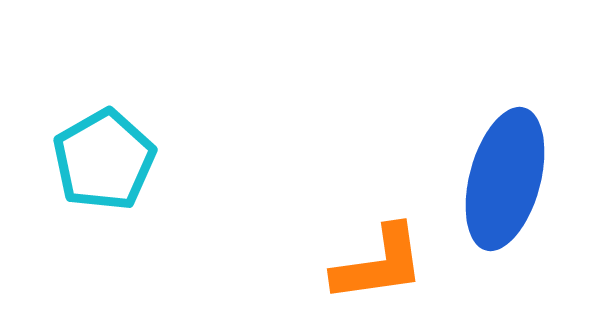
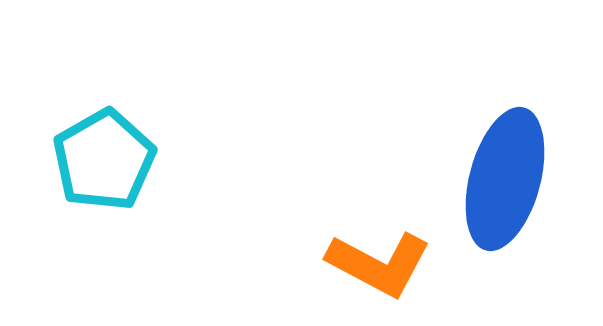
orange L-shape: rotated 36 degrees clockwise
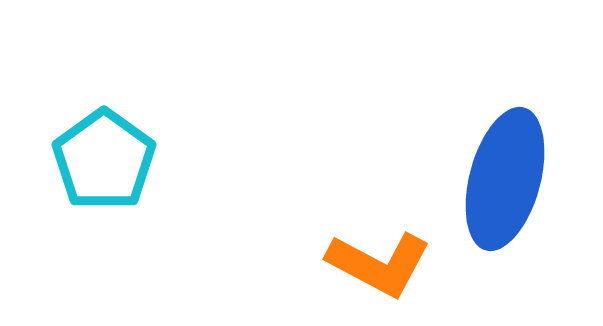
cyan pentagon: rotated 6 degrees counterclockwise
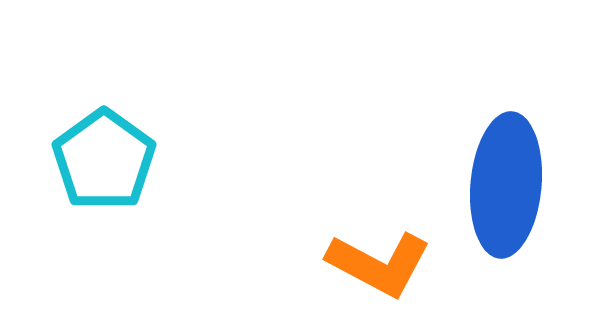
blue ellipse: moved 1 px right, 6 px down; rotated 10 degrees counterclockwise
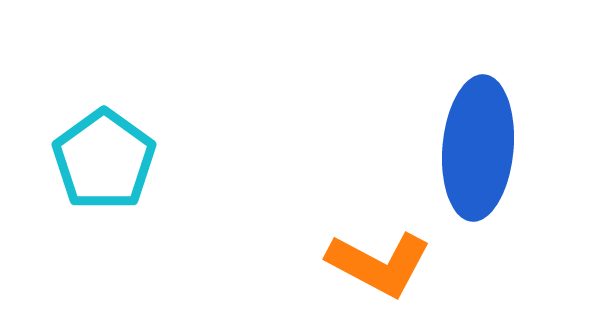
blue ellipse: moved 28 px left, 37 px up
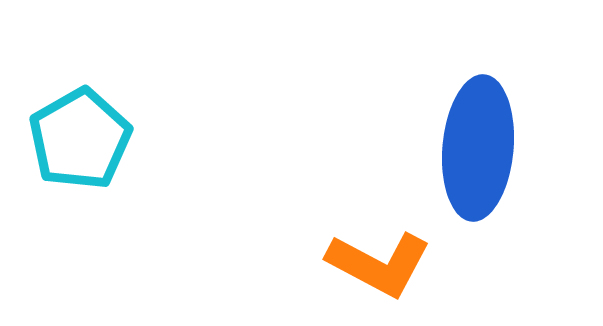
cyan pentagon: moved 24 px left, 21 px up; rotated 6 degrees clockwise
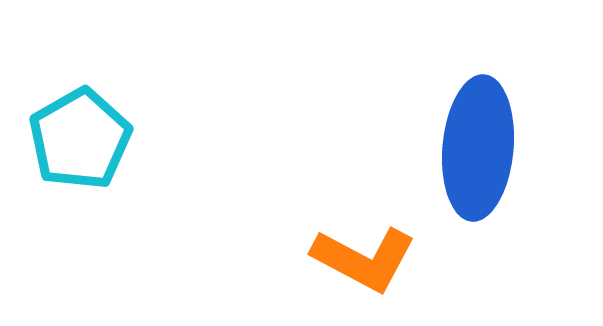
orange L-shape: moved 15 px left, 5 px up
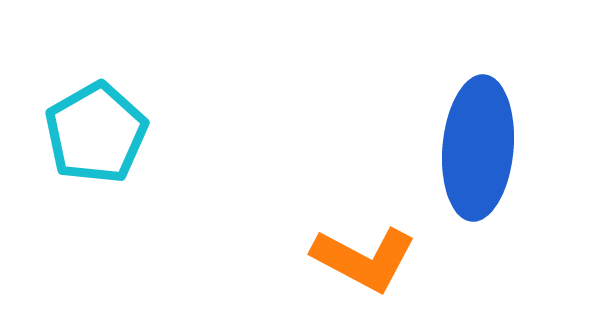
cyan pentagon: moved 16 px right, 6 px up
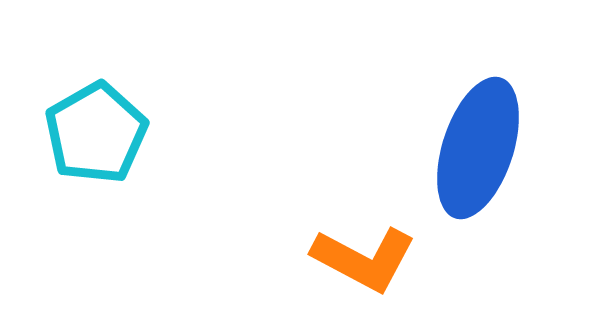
blue ellipse: rotated 13 degrees clockwise
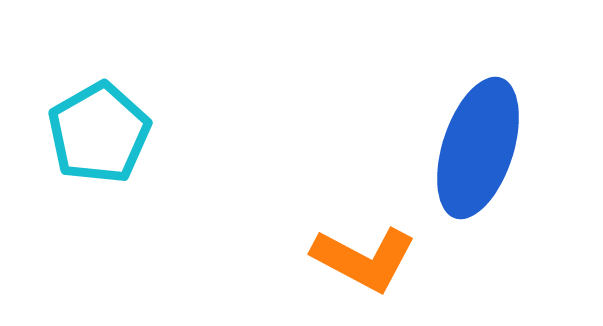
cyan pentagon: moved 3 px right
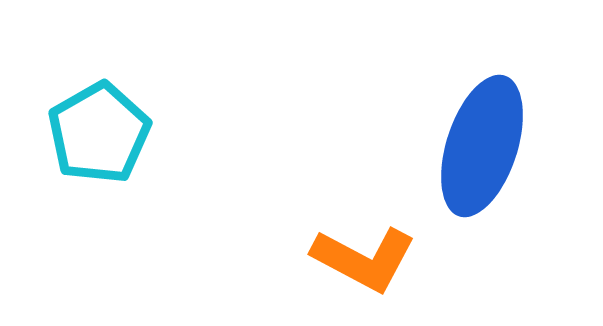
blue ellipse: moved 4 px right, 2 px up
